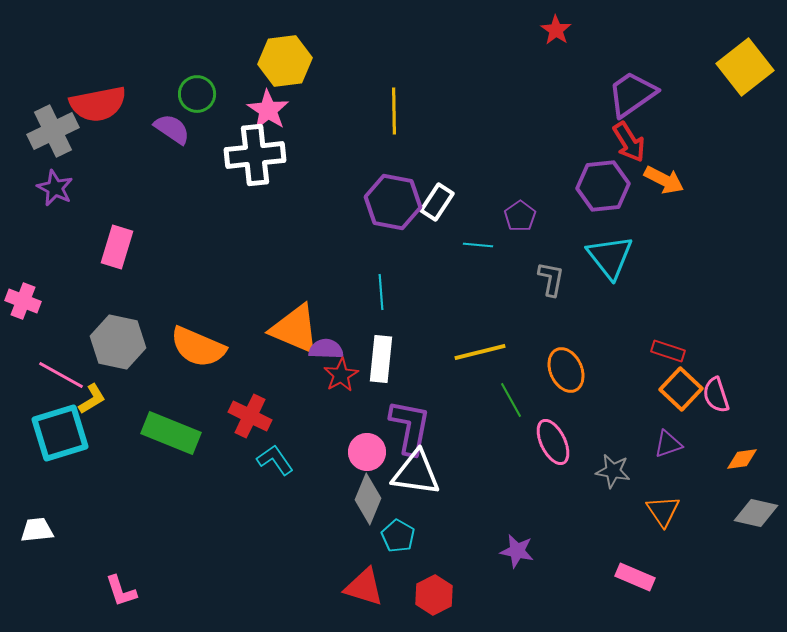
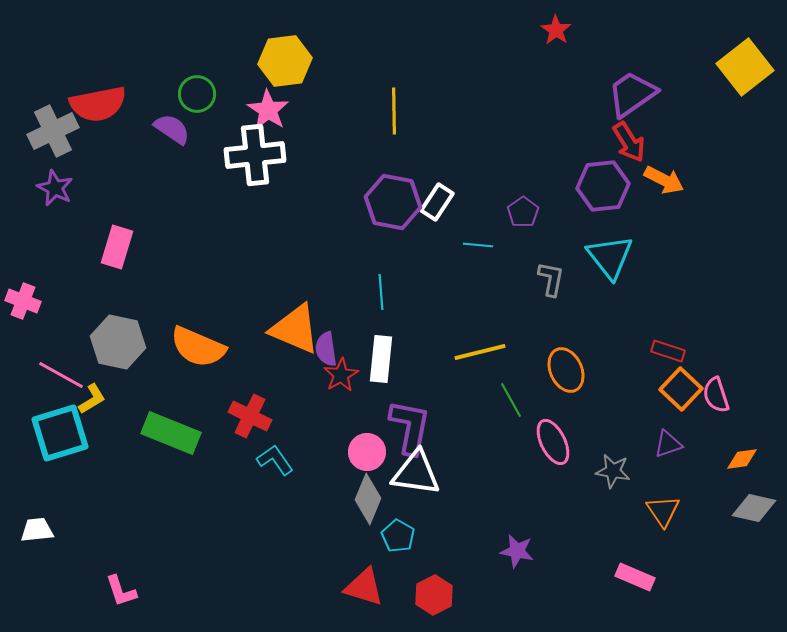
purple pentagon at (520, 216): moved 3 px right, 4 px up
purple semicircle at (326, 349): rotated 100 degrees counterclockwise
gray diamond at (756, 513): moved 2 px left, 5 px up
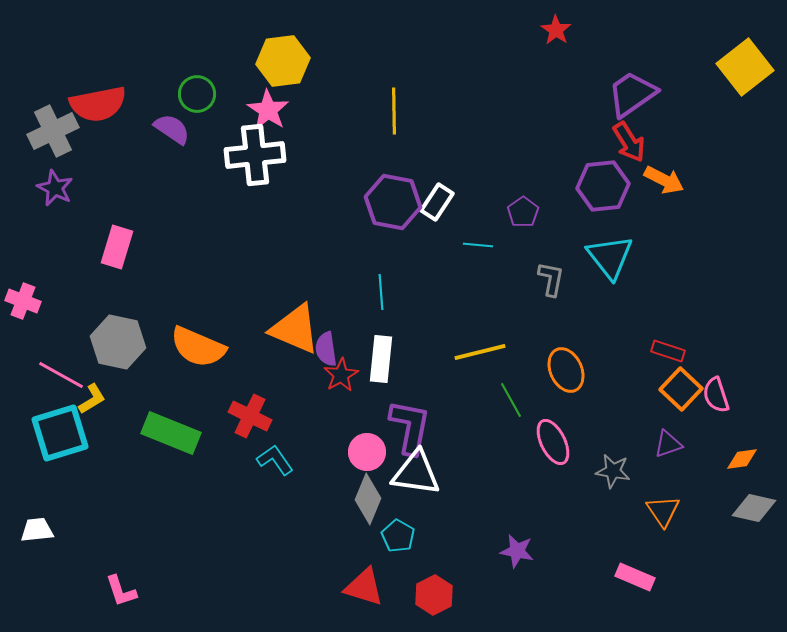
yellow hexagon at (285, 61): moved 2 px left
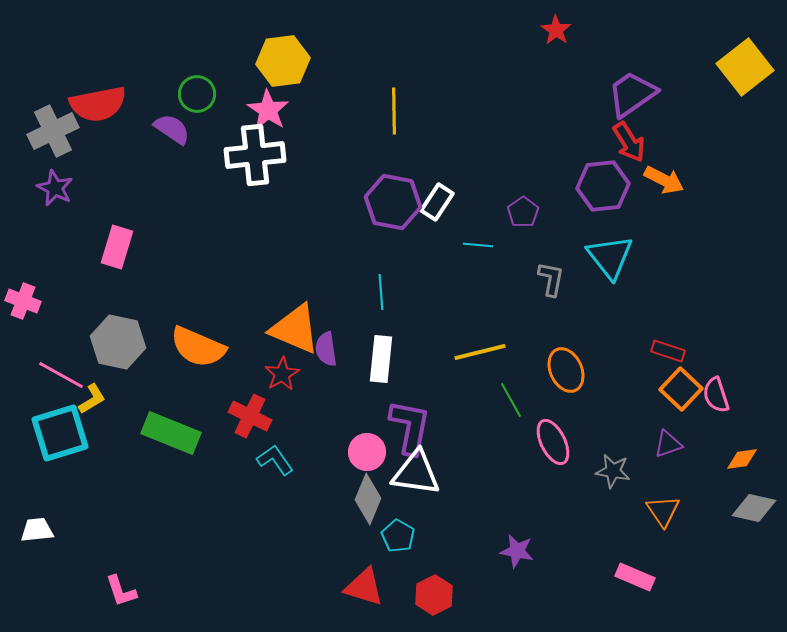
red star at (341, 375): moved 59 px left, 1 px up
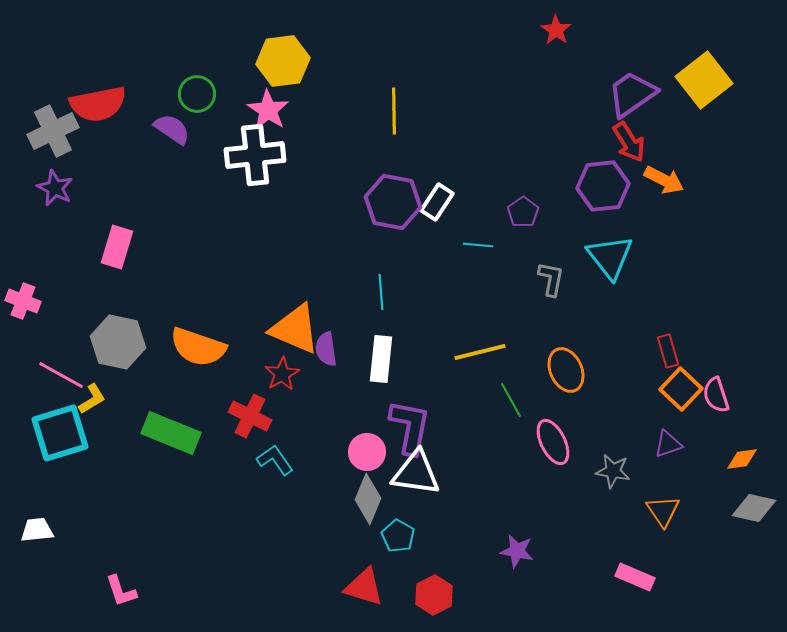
yellow square at (745, 67): moved 41 px left, 13 px down
orange semicircle at (198, 347): rotated 4 degrees counterclockwise
red rectangle at (668, 351): rotated 56 degrees clockwise
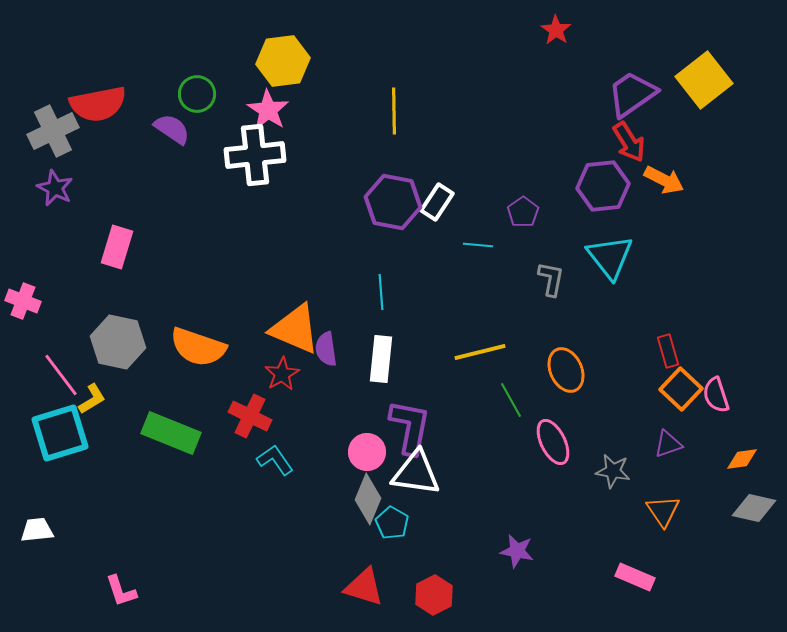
pink line at (61, 375): rotated 24 degrees clockwise
cyan pentagon at (398, 536): moved 6 px left, 13 px up
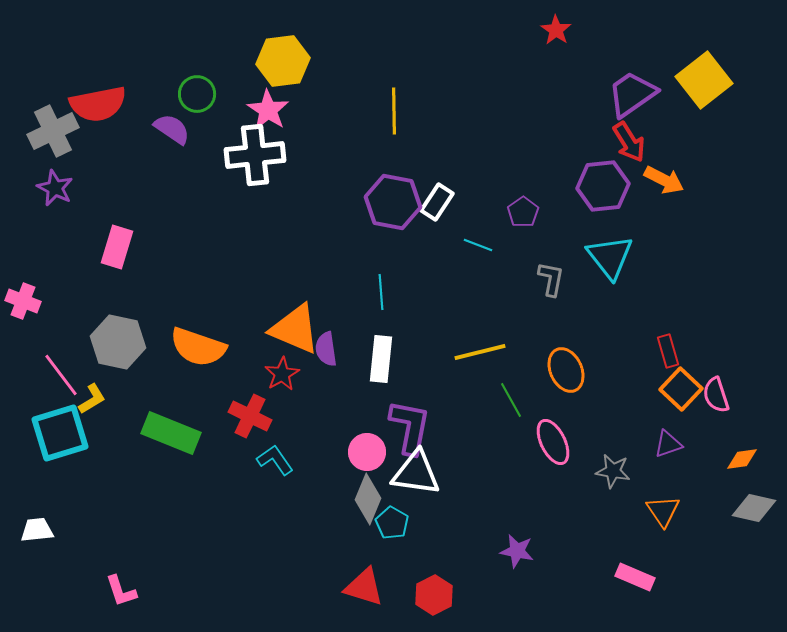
cyan line at (478, 245): rotated 16 degrees clockwise
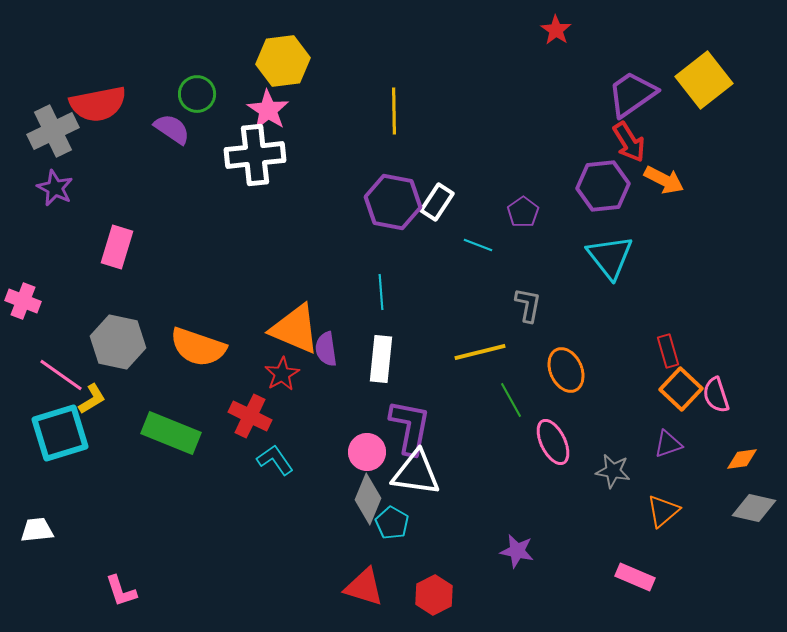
gray L-shape at (551, 279): moved 23 px left, 26 px down
pink line at (61, 375): rotated 18 degrees counterclockwise
orange triangle at (663, 511): rotated 24 degrees clockwise
